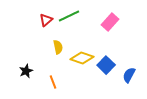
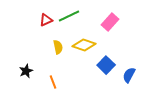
red triangle: rotated 16 degrees clockwise
yellow diamond: moved 2 px right, 13 px up
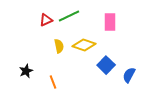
pink rectangle: rotated 42 degrees counterclockwise
yellow semicircle: moved 1 px right, 1 px up
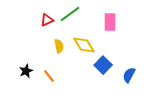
green line: moved 1 px right, 2 px up; rotated 10 degrees counterclockwise
red triangle: moved 1 px right
yellow diamond: rotated 40 degrees clockwise
blue square: moved 3 px left
orange line: moved 4 px left, 6 px up; rotated 16 degrees counterclockwise
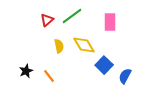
green line: moved 2 px right, 2 px down
red triangle: rotated 16 degrees counterclockwise
blue square: moved 1 px right
blue semicircle: moved 4 px left, 1 px down
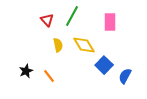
green line: rotated 25 degrees counterclockwise
red triangle: rotated 32 degrees counterclockwise
yellow semicircle: moved 1 px left, 1 px up
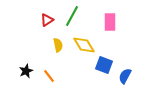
red triangle: rotated 40 degrees clockwise
blue square: rotated 24 degrees counterclockwise
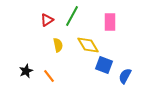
yellow diamond: moved 4 px right
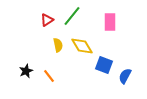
green line: rotated 10 degrees clockwise
yellow diamond: moved 6 px left, 1 px down
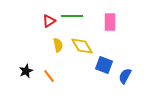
green line: rotated 50 degrees clockwise
red triangle: moved 2 px right, 1 px down
